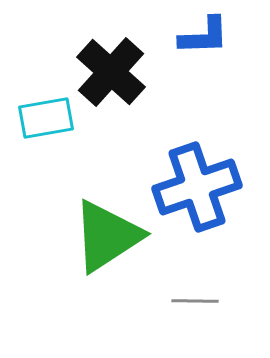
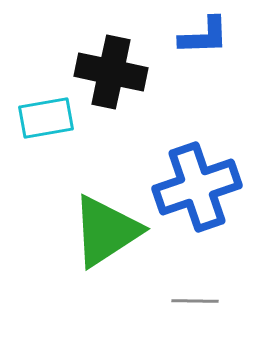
black cross: rotated 30 degrees counterclockwise
green triangle: moved 1 px left, 5 px up
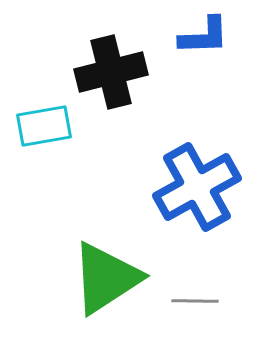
black cross: rotated 26 degrees counterclockwise
cyan rectangle: moved 2 px left, 8 px down
blue cross: rotated 10 degrees counterclockwise
green triangle: moved 47 px down
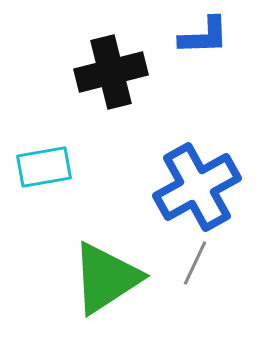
cyan rectangle: moved 41 px down
gray line: moved 38 px up; rotated 66 degrees counterclockwise
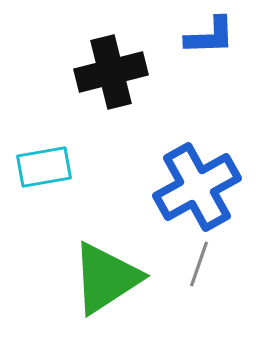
blue L-shape: moved 6 px right
gray line: moved 4 px right, 1 px down; rotated 6 degrees counterclockwise
